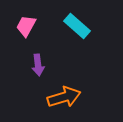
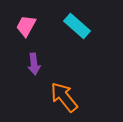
purple arrow: moved 4 px left, 1 px up
orange arrow: rotated 112 degrees counterclockwise
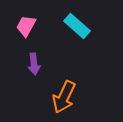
orange arrow: rotated 116 degrees counterclockwise
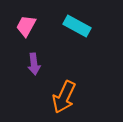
cyan rectangle: rotated 12 degrees counterclockwise
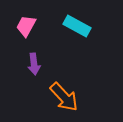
orange arrow: rotated 68 degrees counterclockwise
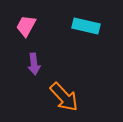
cyan rectangle: moved 9 px right; rotated 16 degrees counterclockwise
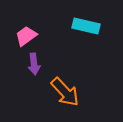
pink trapezoid: moved 10 px down; rotated 25 degrees clockwise
orange arrow: moved 1 px right, 5 px up
